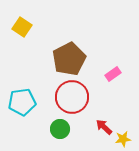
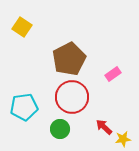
cyan pentagon: moved 2 px right, 5 px down
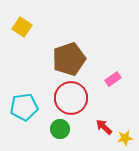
brown pentagon: rotated 8 degrees clockwise
pink rectangle: moved 5 px down
red circle: moved 1 px left, 1 px down
yellow star: moved 2 px right, 1 px up
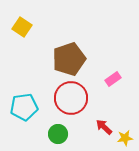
green circle: moved 2 px left, 5 px down
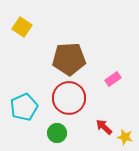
brown pentagon: rotated 16 degrees clockwise
red circle: moved 2 px left
cyan pentagon: rotated 16 degrees counterclockwise
green circle: moved 1 px left, 1 px up
yellow star: moved 1 px up; rotated 21 degrees clockwise
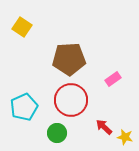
red circle: moved 2 px right, 2 px down
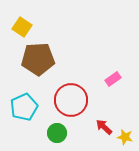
brown pentagon: moved 31 px left
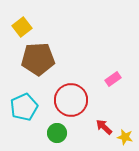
yellow square: rotated 18 degrees clockwise
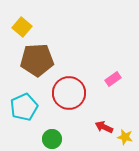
yellow square: rotated 12 degrees counterclockwise
brown pentagon: moved 1 px left, 1 px down
red circle: moved 2 px left, 7 px up
red arrow: rotated 18 degrees counterclockwise
green circle: moved 5 px left, 6 px down
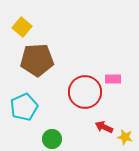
pink rectangle: rotated 35 degrees clockwise
red circle: moved 16 px right, 1 px up
